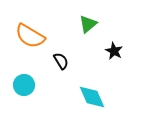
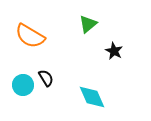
black semicircle: moved 15 px left, 17 px down
cyan circle: moved 1 px left
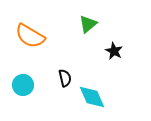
black semicircle: moved 19 px right; rotated 18 degrees clockwise
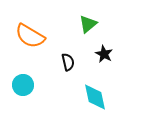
black star: moved 10 px left, 3 px down
black semicircle: moved 3 px right, 16 px up
cyan diamond: moved 3 px right; rotated 12 degrees clockwise
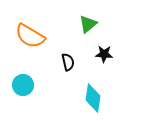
black star: rotated 24 degrees counterclockwise
cyan diamond: moved 2 px left, 1 px down; rotated 20 degrees clockwise
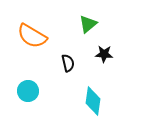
orange semicircle: moved 2 px right
black semicircle: moved 1 px down
cyan circle: moved 5 px right, 6 px down
cyan diamond: moved 3 px down
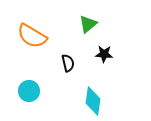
cyan circle: moved 1 px right
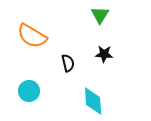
green triangle: moved 12 px right, 9 px up; rotated 18 degrees counterclockwise
cyan diamond: rotated 12 degrees counterclockwise
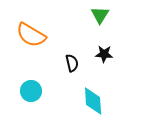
orange semicircle: moved 1 px left, 1 px up
black semicircle: moved 4 px right
cyan circle: moved 2 px right
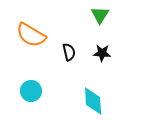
black star: moved 2 px left, 1 px up
black semicircle: moved 3 px left, 11 px up
